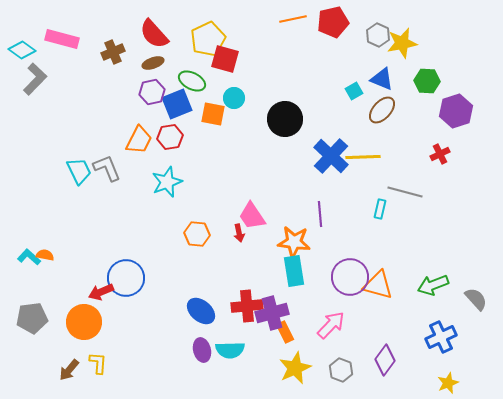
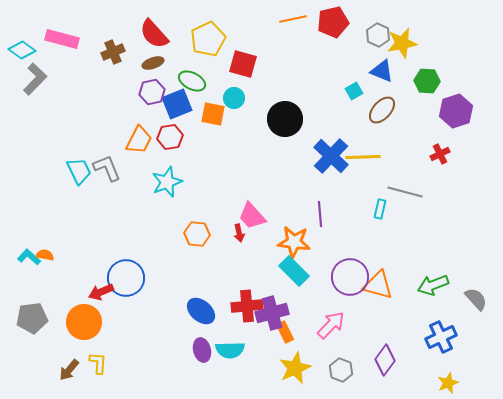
red square at (225, 59): moved 18 px right, 5 px down
blue triangle at (382, 79): moved 8 px up
pink trapezoid at (252, 216): rotated 8 degrees counterclockwise
cyan rectangle at (294, 271): rotated 36 degrees counterclockwise
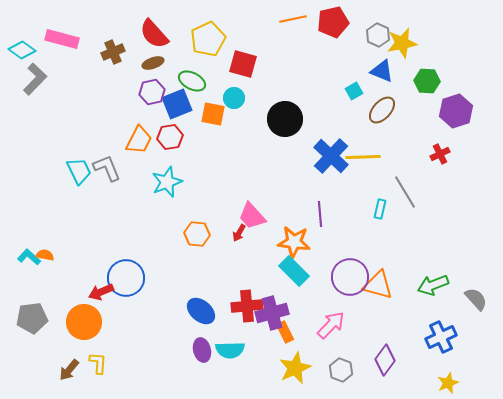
gray line at (405, 192): rotated 44 degrees clockwise
red arrow at (239, 233): rotated 42 degrees clockwise
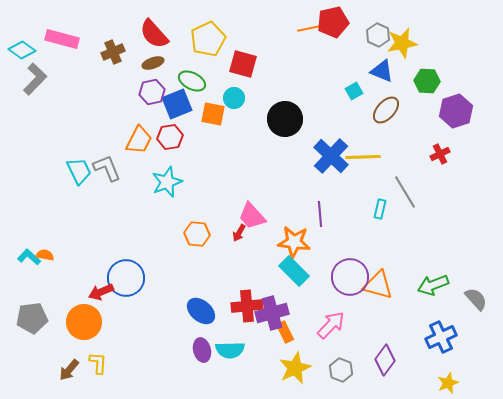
orange line at (293, 19): moved 18 px right, 9 px down
brown ellipse at (382, 110): moved 4 px right
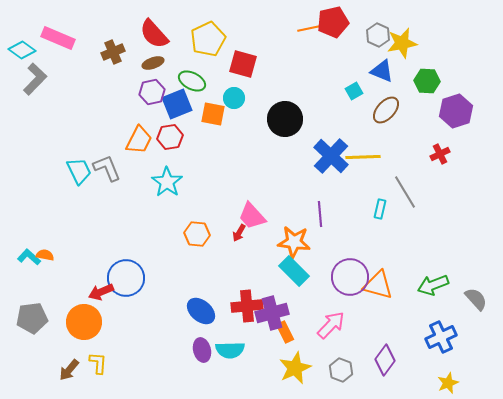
pink rectangle at (62, 39): moved 4 px left, 1 px up; rotated 8 degrees clockwise
cyan star at (167, 182): rotated 16 degrees counterclockwise
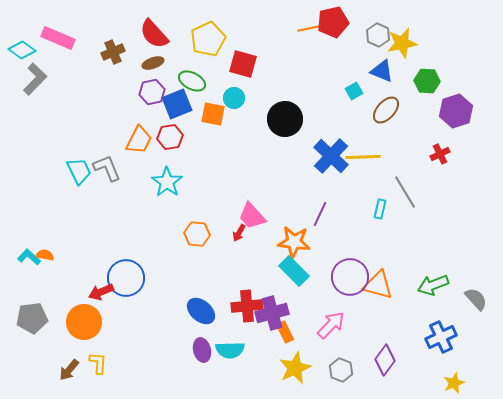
purple line at (320, 214): rotated 30 degrees clockwise
yellow star at (448, 383): moved 6 px right
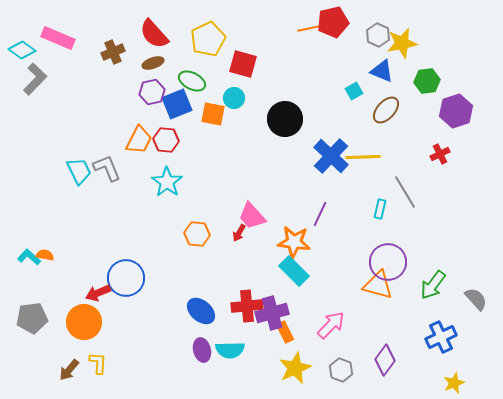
green hexagon at (427, 81): rotated 10 degrees counterclockwise
red hexagon at (170, 137): moved 4 px left, 3 px down; rotated 15 degrees clockwise
purple circle at (350, 277): moved 38 px right, 15 px up
green arrow at (433, 285): rotated 32 degrees counterclockwise
red arrow at (101, 292): moved 3 px left, 1 px down
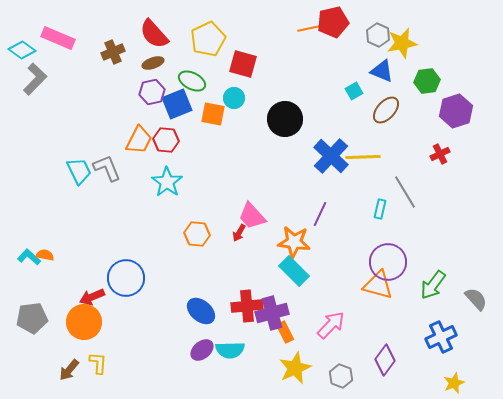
red arrow at (98, 293): moved 6 px left, 4 px down
purple ellipse at (202, 350): rotated 65 degrees clockwise
gray hexagon at (341, 370): moved 6 px down
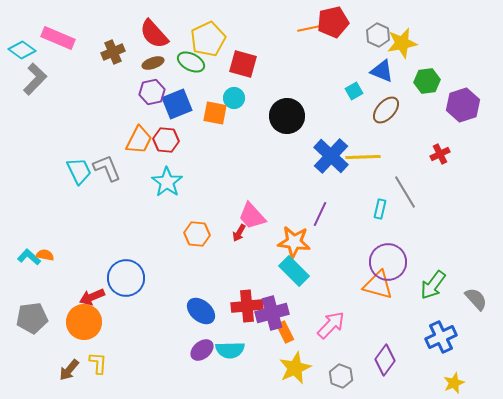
green ellipse at (192, 81): moved 1 px left, 19 px up
purple hexagon at (456, 111): moved 7 px right, 6 px up
orange square at (213, 114): moved 2 px right, 1 px up
black circle at (285, 119): moved 2 px right, 3 px up
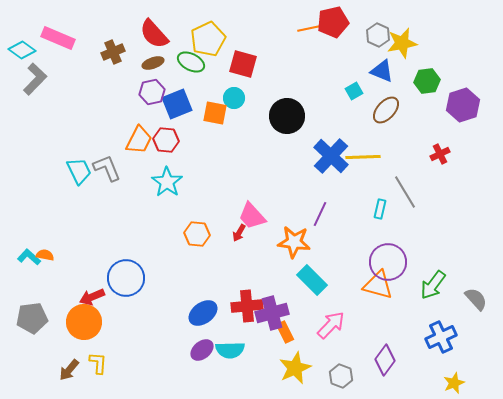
cyan rectangle at (294, 271): moved 18 px right, 9 px down
blue ellipse at (201, 311): moved 2 px right, 2 px down; rotated 76 degrees counterclockwise
